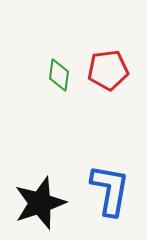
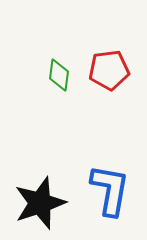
red pentagon: moved 1 px right
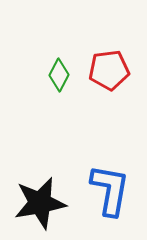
green diamond: rotated 20 degrees clockwise
black star: rotated 8 degrees clockwise
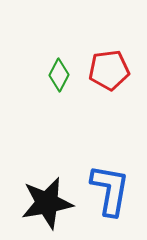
black star: moved 7 px right
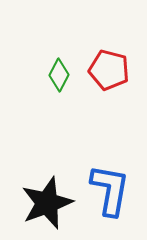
red pentagon: rotated 21 degrees clockwise
black star: rotated 10 degrees counterclockwise
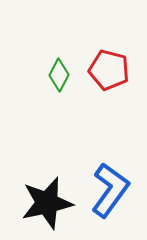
blue L-shape: rotated 26 degrees clockwise
black star: rotated 8 degrees clockwise
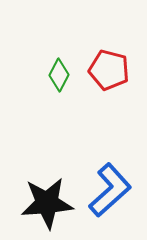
blue L-shape: rotated 12 degrees clockwise
black star: rotated 8 degrees clockwise
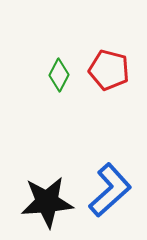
black star: moved 1 px up
